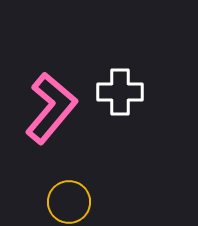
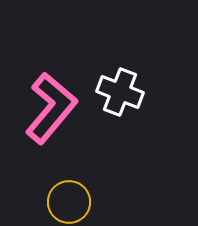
white cross: rotated 21 degrees clockwise
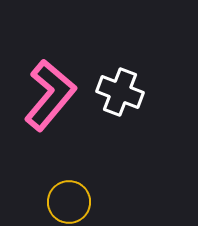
pink L-shape: moved 1 px left, 13 px up
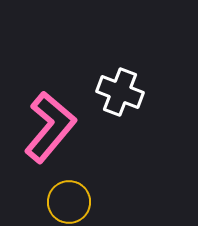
pink L-shape: moved 32 px down
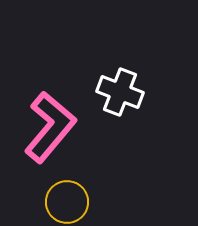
yellow circle: moved 2 px left
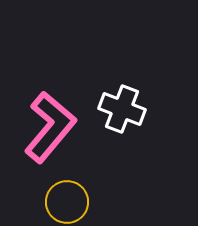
white cross: moved 2 px right, 17 px down
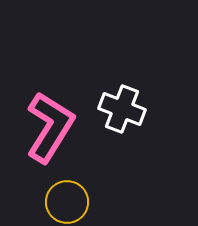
pink L-shape: rotated 8 degrees counterclockwise
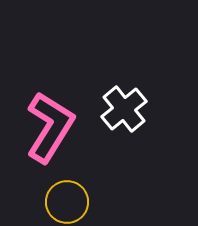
white cross: moved 2 px right; rotated 30 degrees clockwise
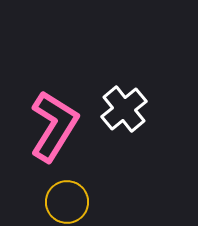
pink L-shape: moved 4 px right, 1 px up
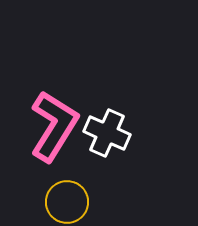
white cross: moved 17 px left, 24 px down; rotated 27 degrees counterclockwise
